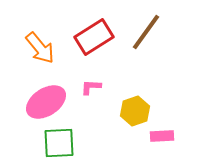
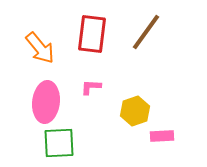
red rectangle: moved 2 px left, 3 px up; rotated 51 degrees counterclockwise
pink ellipse: rotated 51 degrees counterclockwise
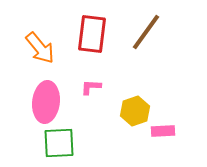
pink rectangle: moved 1 px right, 5 px up
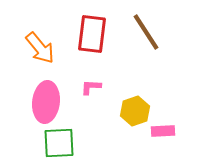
brown line: rotated 69 degrees counterclockwise
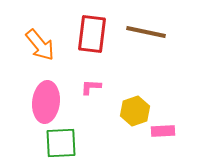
brown line: rotated 45 degrees counterclockwise
orange arrow: moved 3 px up
green square: moved 2 px right
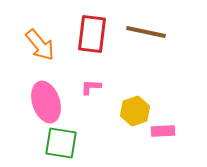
pink ellipse: rotated 24 degrees counterclockwise
green square: rotated 12 degrees clockwise
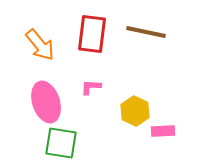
yellow hexagon: rotated 16 degrees counterclockwise
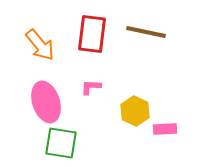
pink rectangle: moved 2 px right, 2 px up
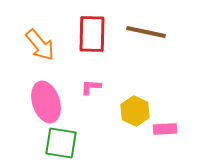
red rectangle: rotated 6 degrees counterclockwise
